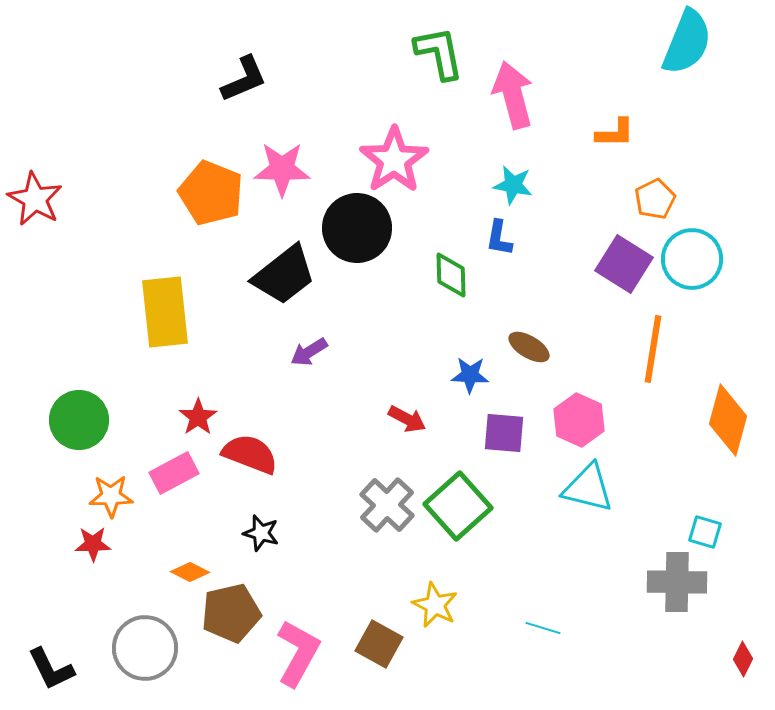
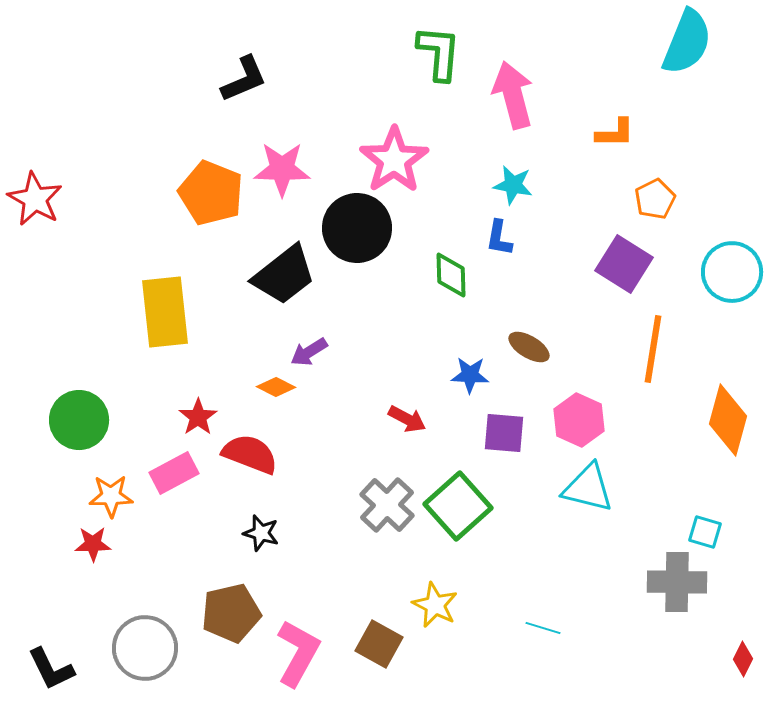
green L-shape at (439, 53): rotated 16 degrees clockwise
cyan circle at (692, 259): moved 40 px right, 13 px down
orange diamond at (190, 572): moved 86 px right, 185 px up
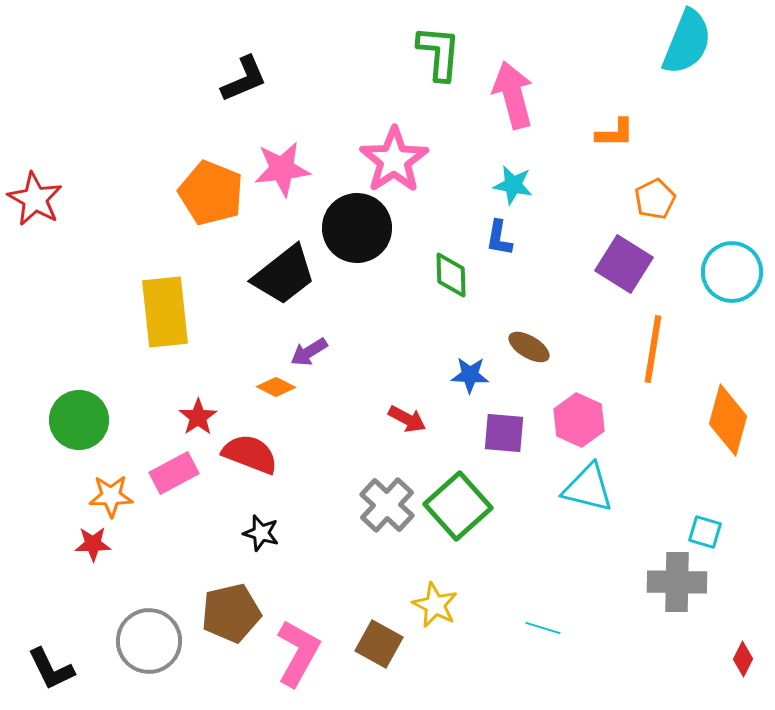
pink star at (282, 169): rotated 8 degrees counterclockwise
gray circle at (145, 648): moved 4 px right, 7 px up
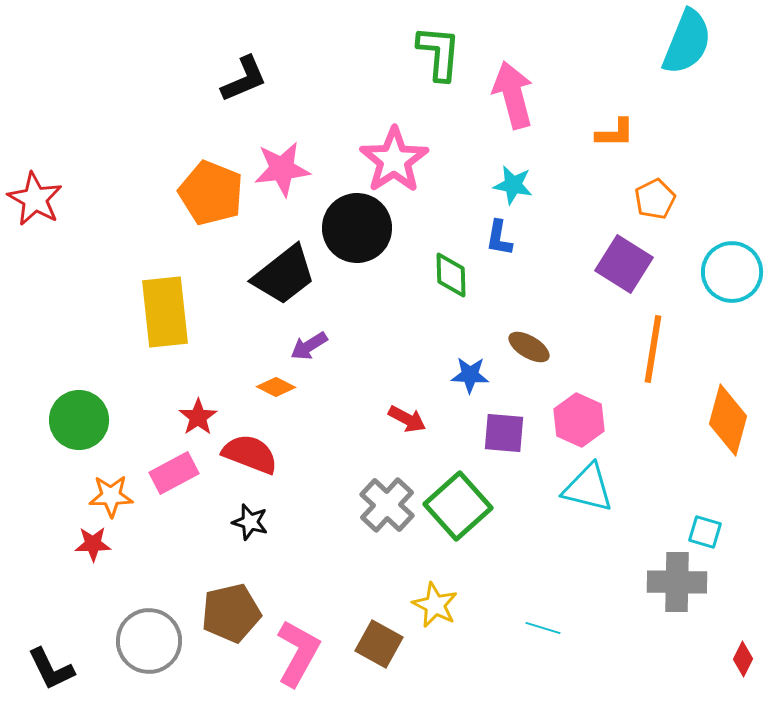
purple arrow at (309, 352): moved 6 px up
black star at (261, 533): moved 11 px left, 11 px up
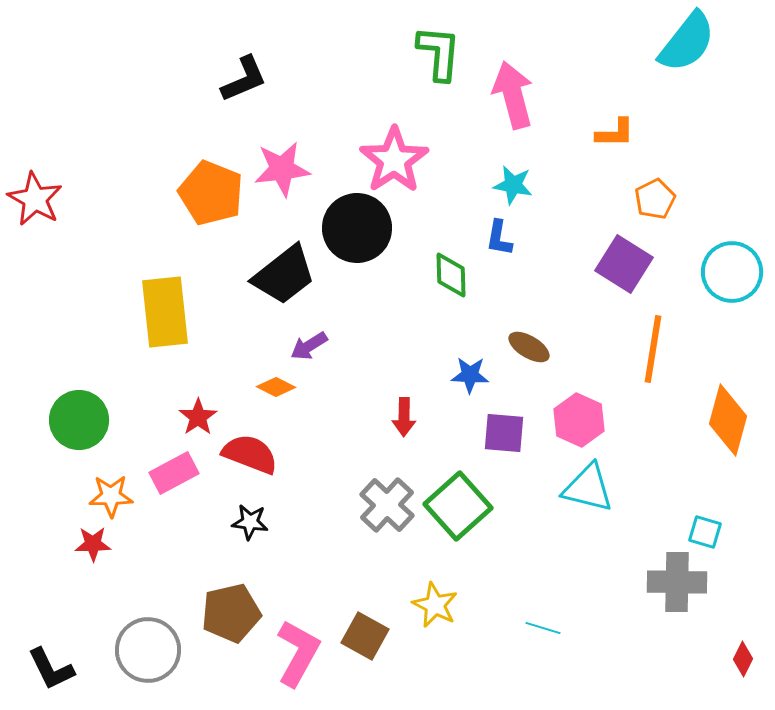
cyan semicircle at (687, 42): rotated 16 degrees clockwise
red arrow at (407, 419): moved 3 px left, 2 px up; rotated 63 degrees clockwise
black star at (250, 522): rotated 9 degrees counterclockwise
gray circle at (149, 641): moved 1 px left, 9 px down
brown square at (379, 644): moved 14 px left, 8 px up
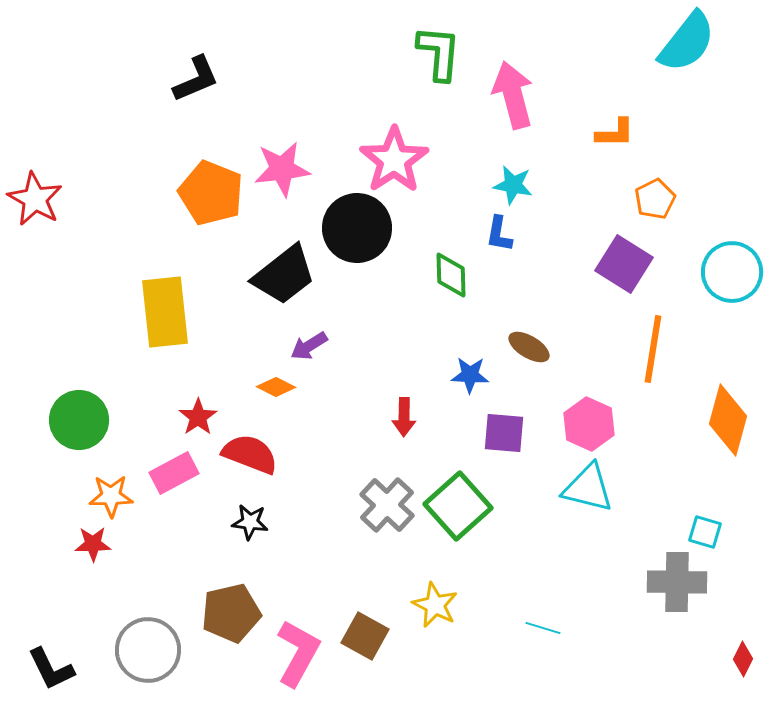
black L-shape at (244, 79): moved 48 px left
blue L-shape at (499, 238): moved 4 px up
pink hexagon at (579, 420): moved 10 px right, 4 px down
